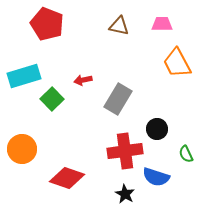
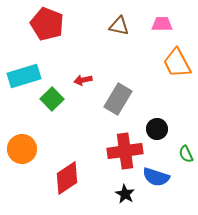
red diamond: rotated 52 degrees counterclockwise
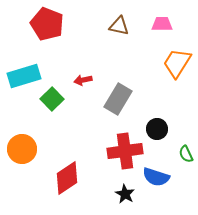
orange trapezoid: rotated 60 degrees clockwise
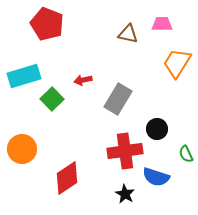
brown triangle: moved 9 px right, 8 px down
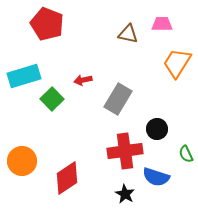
orange circle: moved 12 px down
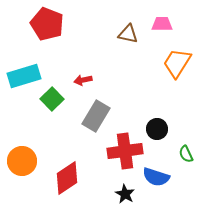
gray rectangle: moved 22 px left, 17 px down
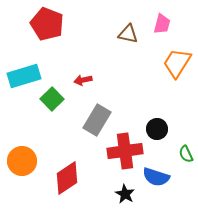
pink trapezoid: rotated 105 degrees clockwise
gray rectangle: moved 1 px right, 4 px down
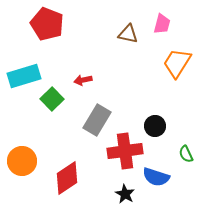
black circle: moved 2 px left, 3 px up
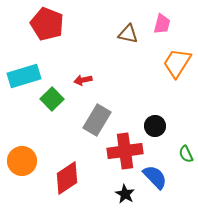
blue semicircle: moved 1 px left; rotated 152 degrees counterclockwise
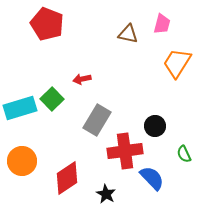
cyan rectangle: moved 4 px left, 32 px down
red arrow: moved 1 px left, 1 px up
green semicircle: moved 2 px left
blue semicircle: moved 3 px left, 1 px down
black star: moved 19 px left
